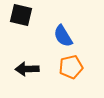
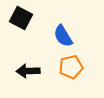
black square: moved 3 px down; rotated 15 degrees clockwise
black arrow: moved 1 px right, 2 px down
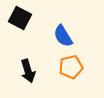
black square: moved 1 px left
black arrow: rotated 105 degrees counterclockwise
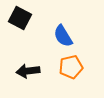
black arrow: rotated 100 degrees clockwise
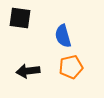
black square: rotated 20 degrees counterclockwise
blue semicircle: rotated 15 degrees clockwise
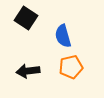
black square: moved 6 px right; rotated 25 degrees clockwise
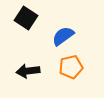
blue semicircle: rotated 70 degrees clockwise
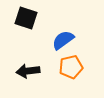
black square: rotated 15 degrees counterclockwise
blue semicircle: moved 4 px down
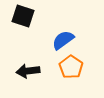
black square: moved 3 px left, 2 px up
orange pentagon: rotated 25 degrees counterclockwise
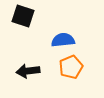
blue semicircle: rotated 30 degrees clockwise
orange pentagon: rotated 15 degrees clockwise
